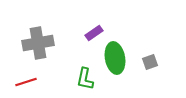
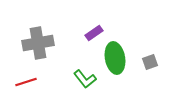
green L-shape: rotated 50 degrees counterclockwise
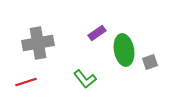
purple rectangle: moved 3 px right
green ellipse: moved 9 px right, 8 px up
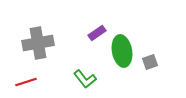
green ellipse: moved 2 px left, 1 px down
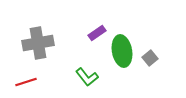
gray square: moved 4 px up; rotated 21 degrees counterclockwise
green L-shape: moved 2 px right, 2 px up
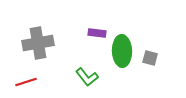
purple rectangle: rotated 42 degrees clockwise
green ellipse: rotated 8 degrees clockwise
gray square: rotated 35 degrees counterclockwise
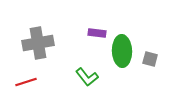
gray square: moved 1 px down
